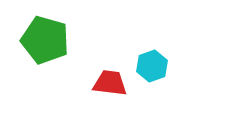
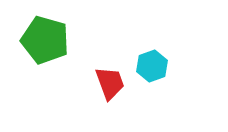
red trapezoid: rotated 63 degrees clockwise
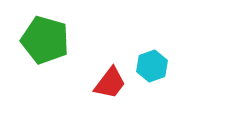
red trapezoid: rotated 57 degrees clockwise
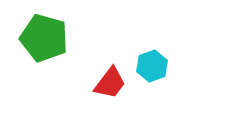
green pentagon: moved 1 px left, 2 px up
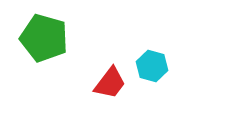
cyan hexagon: rotated 24 degrees counterclockwise
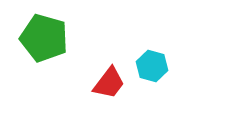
red trapezoid: moved 1 px left
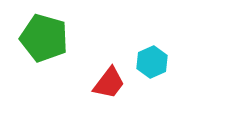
cyan hexagon: moved 4 px up; rotated 20 degrees clockwise
